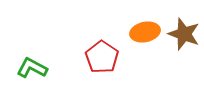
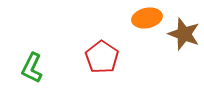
orange ellipse: moved 2 px right, 14 px up
green L-shape: rotated 92 degrees counterclockwise
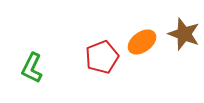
orange ellipse: moved 5 px left, 24 px down; rotated 24 degrees counterclockwise
red pentagon: rotated 16 degrees clockwise
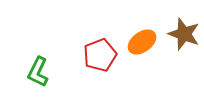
red pentagon: moved 2 px left, 2 px up
green L-shape: moved 6 px right, 4 px down
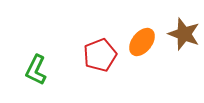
orange ellipse: rotated 16 degrees counterclockwise
green L-shape: moved 2 px left, 2 px up
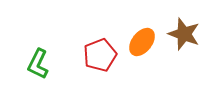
green L-shape: moved 2 px right, 6 px up
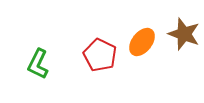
red pentagon: rotated 24 degrees counterclockwise
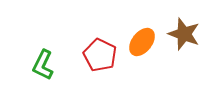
green L-shape: moved 5 px right, 1 px down
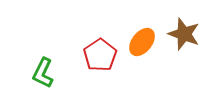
red pentagon: rotated 12 degrees clockwise
green L-shape: moved 8 px down
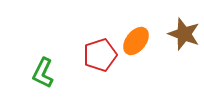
orange ellipse: moved 6 px left, 1 px up
red pentagon: rotated 16 degrees clockwise
